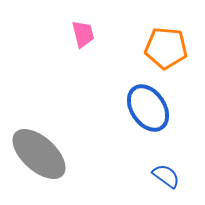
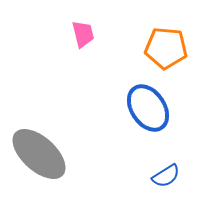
blue semicircle: rotated 112 degrees clockwise
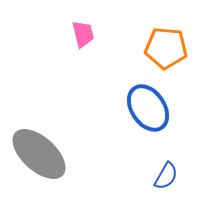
blue semicircle: rotated 28 degrees counterclockwise
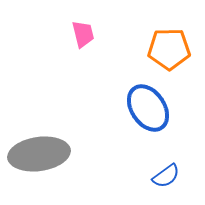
orange pentagon: moved 3 px right, 1 px down; rotated 6 degrees counterclockwise
gray ellipse: rotated 50 degrees counterclockwise
blue semicircle: rotated 24 degrees clockwise
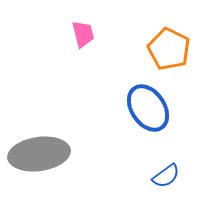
orange pentagon: rotated 27 degrees clockwise
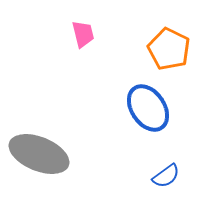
gray ellipse: rotated 30 degrees clockwise
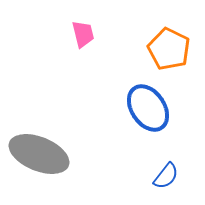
blue semicircle: rotated 16 degrees counterclockwise
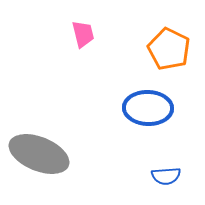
blue ellipse: rotated 54 degrees counterclockwise
blue semicircle: rotated 48 degrees clockwise
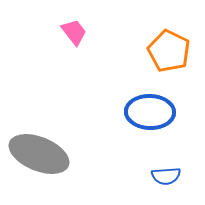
pink trapezoid: moved 9 px left, 2 px up; rotated 24 degrees counterclockwise
orange pentagon: moved 2 px down
blue ellipse: moved 2 px right, 4 px down
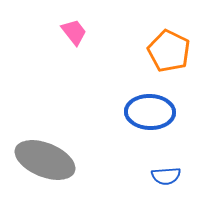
gray ellipse: moved 6 px right, 6 px down
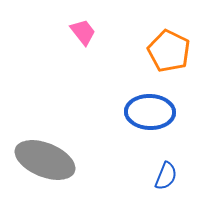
pink trapezoid: moved 9 px right
blue semicircle: rotated 64 degrees counterclockwise
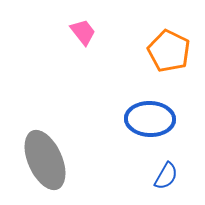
blue ellipse: moved 7 px down
gray ellipse: rotated 44 degrees clockwise
blue semicircle: rotated 8 degrees clockwise
